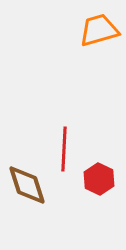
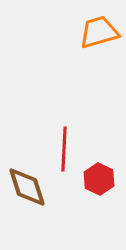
orange trapezoid: moved 2 px down
brown diamond: moved 2 px down
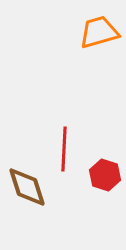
red hexagon: moved 6 px right, 4 px up; rotated 8 degrees counterclockwise
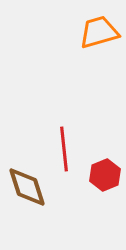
red line: rotated 9 degrees counterclockwise
red hexagon: rotated 20 degrees clockwise
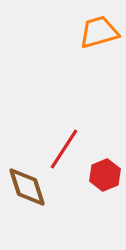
red line: rotated 39 degrees clockwise
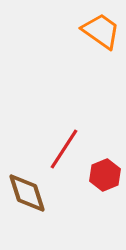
orange trapezoid: moved 2 px right, 1 px up; rotated 51 degrees clockwise
brown diamond: moved 6 px down
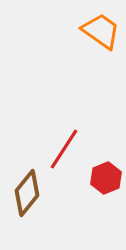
red hexagon: moved 1 px right, 3 px down
brown diamond: rotated 57 degrees clockwise
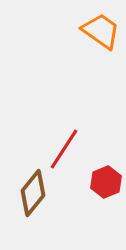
red hexagon: moved 4 px down
brown diamond: moved 6 px right
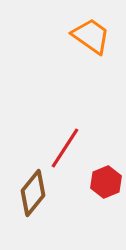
orange trapezoid: moved 10 px left, 5 px down
red line: moved 1 px right, 1 px up
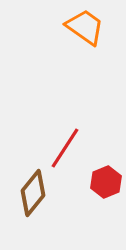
orange trapezoid: moved 6 px left, 9 px up
